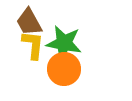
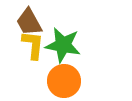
green star: moved 1 px left, 2 px down
orange circle: moved 12 px down
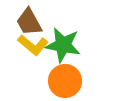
yellow L-shape: rotated 124 degrees clockwise
orange circle: moved 1 px right
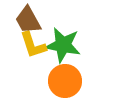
brown trapezoid: moved 1 px left, 2 px up
yellow L-shape: rotated 32 degrees clockwise
